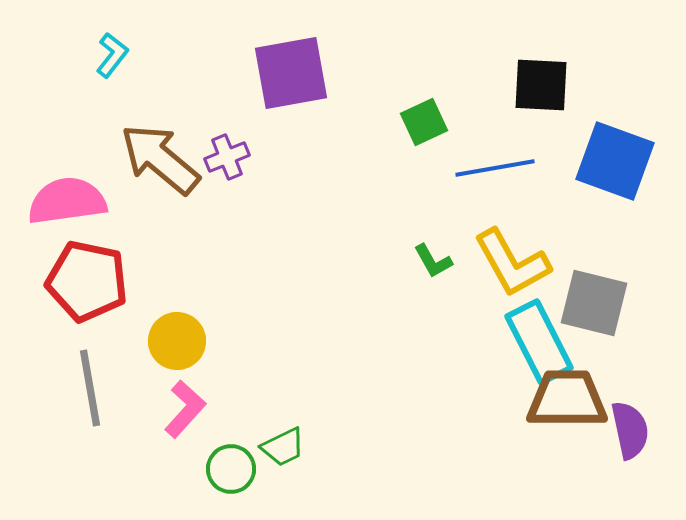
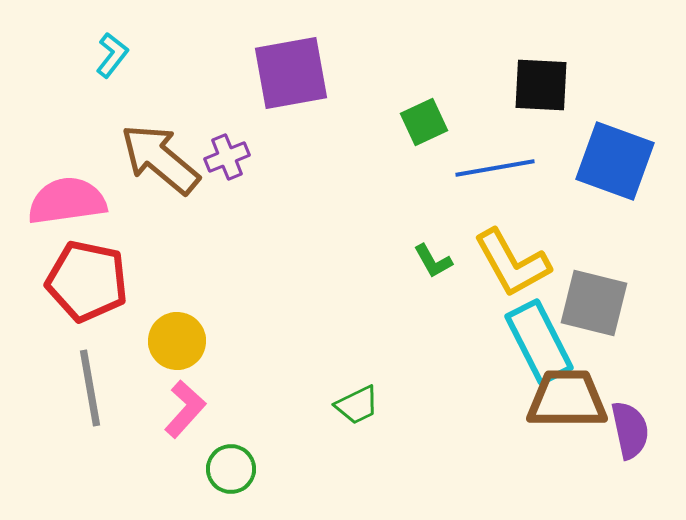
green trapezoid: moved 74 px right, 42 px up
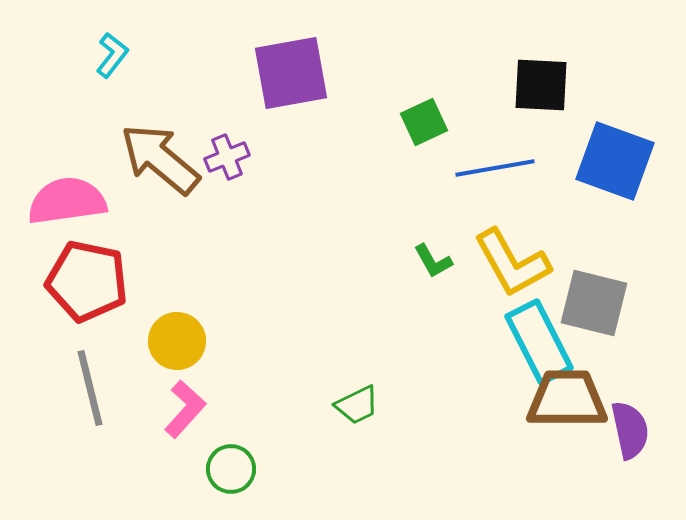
gray line: rotated 4 degrees counterclockwise
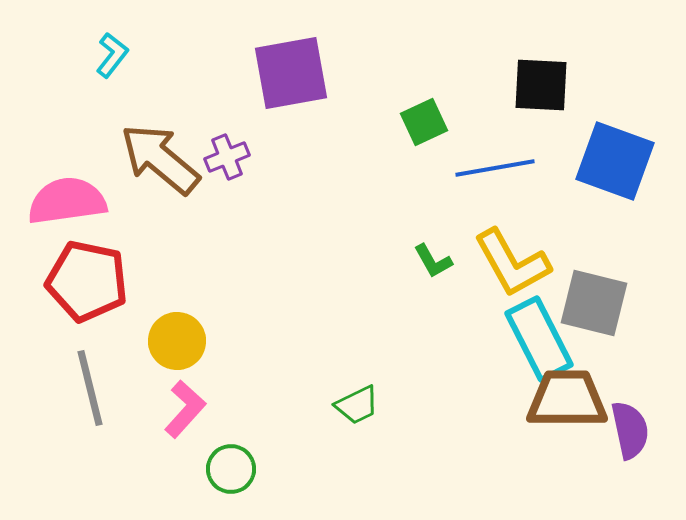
cyan rectangle: moved 3 px up
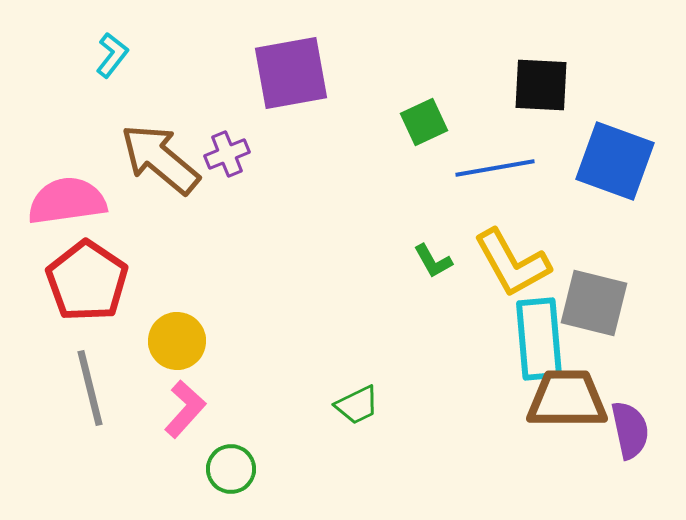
purple cross: moved 3 px up
red pentagon: rotated 22 degrees clockwise
cyan rectangle: rotated 22 degrees clockwise
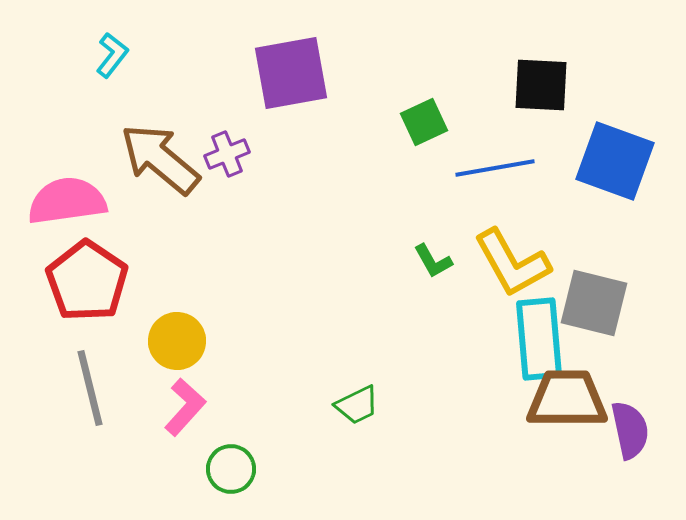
pink L-shape: moved 2 px up
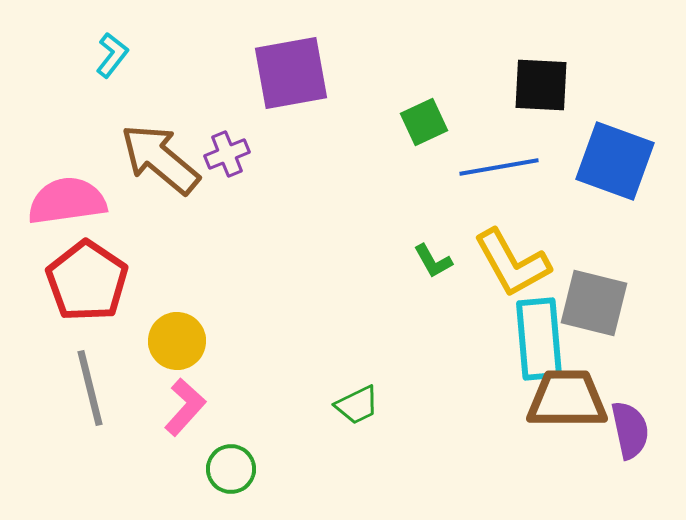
blue line: moved 4 px right, 1 px up
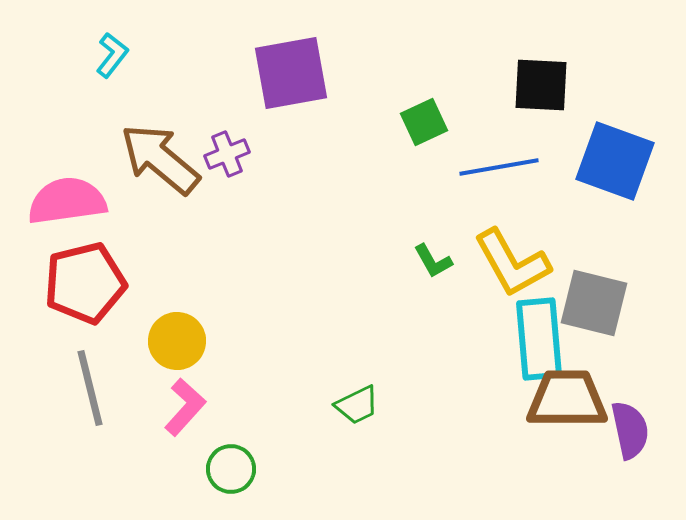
red pentagon: moved 2 px left, 2 px down; rotated 24 degrees clockwise
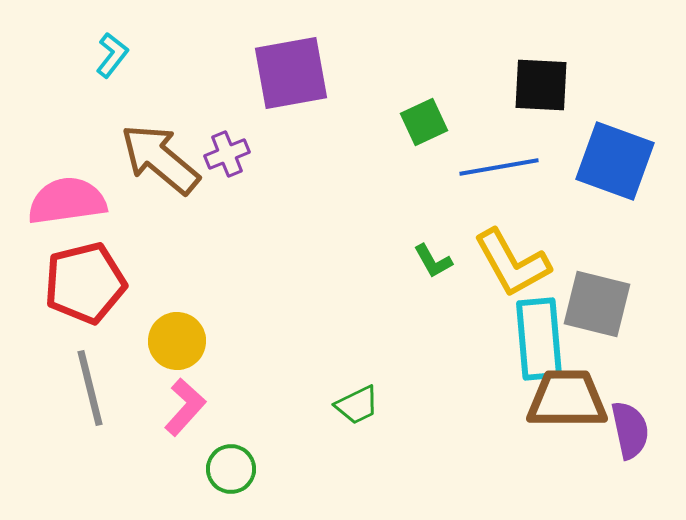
gray square: moved 3 px right, 1 px down
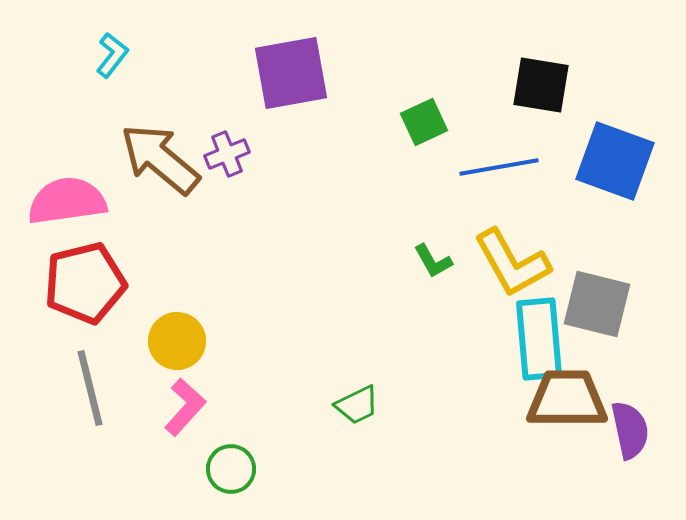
black square: rotated 6 degrees clockwise
